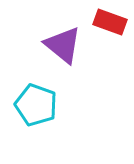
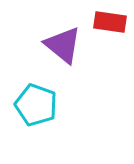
red rectangle: rotated 12 degrees counterclockwise
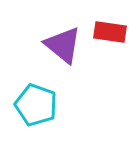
red rectangle: moved 10 px down
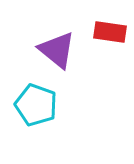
purple triangle: moved 6 px left, 5 px down
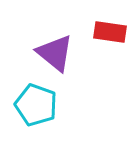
purple triangle: moved 2 px left, 3 px down
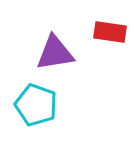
purple triangle: rotated 48 degrees counterclockwise
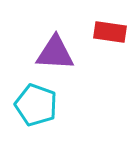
purple triangle: rotated 12 degrees clockwise
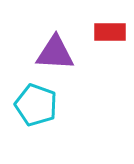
red rectangle: rotated 8 degrees counterclockwise
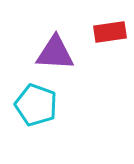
red rectangle: rotated 8 degrees counterclockwise
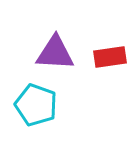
red rectangle: moved 25 px down
